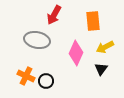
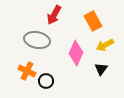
orange rectangle: rotated 24 degrees counterclockwise
yellow arrow: moved 2 px up
orange cross: moved 1 px right, 5 px up
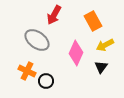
gray ellipse: rotated 25 degrees clockwise
black triangle: moved 2 px up
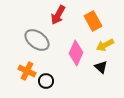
red arrow: moved 4 px right
black triangle: rotated 24 degrees counterclockwise
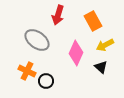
red arrow: rotated 12 degrees counterclockwise
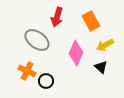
red arrow: moved 1 px left, 2 px down
orange rectangle: moved 2 px left
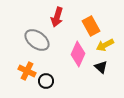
orange rectangle: moved 5 px down
pink diamond: moved 2 px right, 1 px down
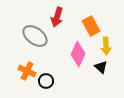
gray ellipse: moved 2 px left, 4 px up
yellow arrow: moved 1 px right, 1 px down; rotated 66 degrees counterclockwise
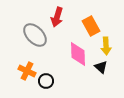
gray ellipse: moved 1 px up; rotated 10 degrees clockwise
pink diamond: rotated 25 degrees counterclockwise
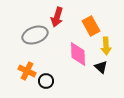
gray ellipse: rotated 65 degrees counterclockwise
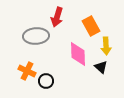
gray ellipse: moved 1 px right, 1 px down; rotated 15 degrees clockwise
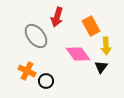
gray ellipse: rotated 55 degrees clockwise
pink diamond: rotated 35 degrees counterclockwise
black triangle: rotated 24 degrees clockwise
